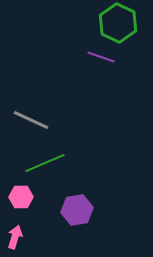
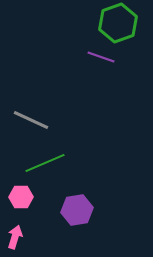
green hexagon: rotated 15 degrees clockwise
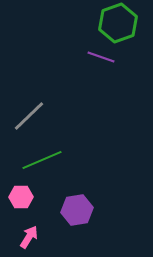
gray line: moved 2 px left, 4 px up; rotated 69 degrees counterclockwise
green line: moved 3 px left, 3 px up
pink arrow: moved 14 px right; rotated 15 degrees clockwise
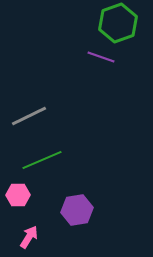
gray line: rotated 18 degrees clockwise
pink hexagon: moved 3 px left, 2 px up
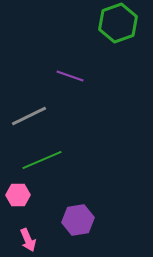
purple line: moved 31 px left, 19 px down
purple hexagon: moved 1 px right, 10 px down
pink arrow: moved 1 px left, 3 px down; rotated 125 degrees clockwise
